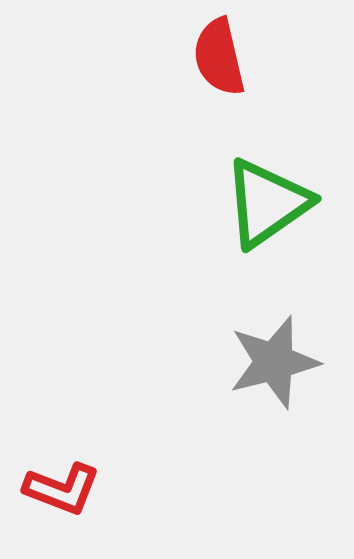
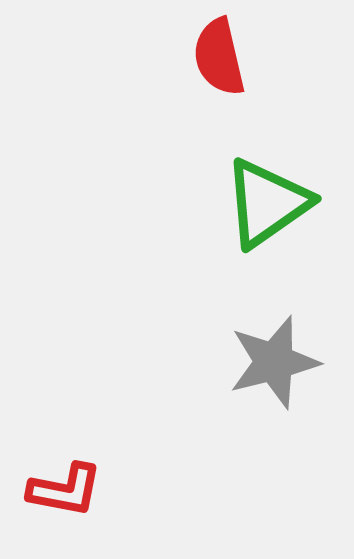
red L-shape: moved 3 px right, 1 px down; rotated 10 degrees counterclockwise
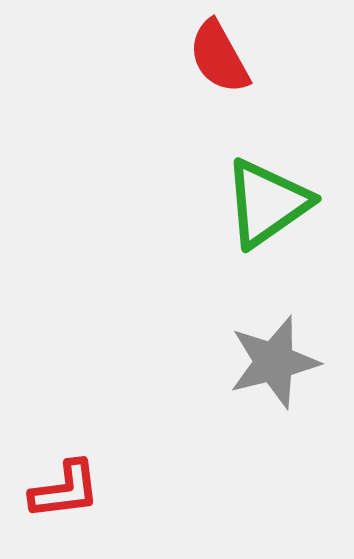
red semicircle: rotated 16 degrees counterclockwise
red L-shape: rotated 18 degrees counterclockwise
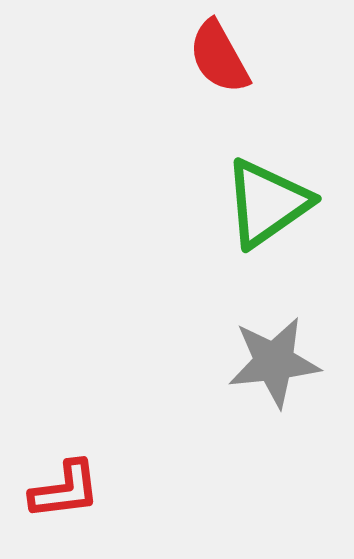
gray star: rotated 8 degrees clockwise
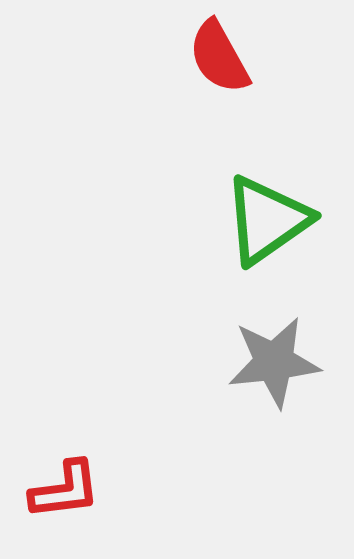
green triangle: moved 17 px down
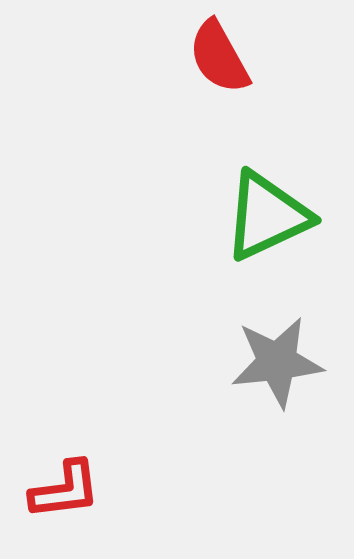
green triangle: moved 4 px up; rotated 10 degrees clockwise
gray star: moved 3 px right
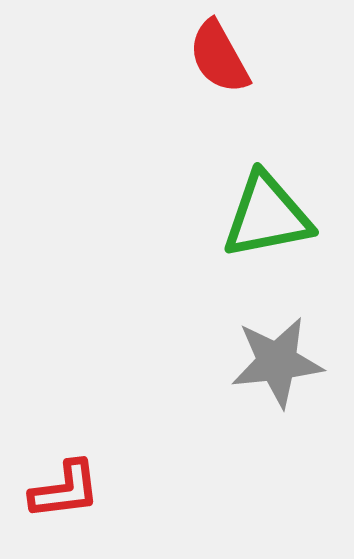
green triangle: rotated 14 degrees clockwise
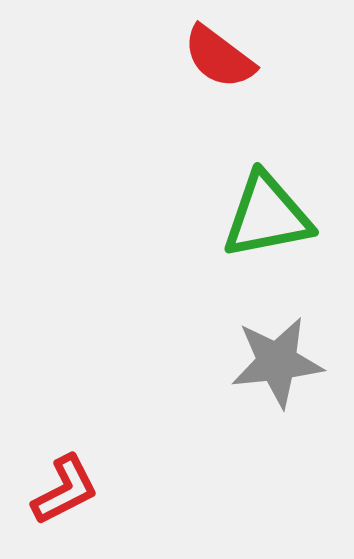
red semicircle: rotated 24 degrees counterclockwise
red L-shape: rotated 20 degrees counterclockwise
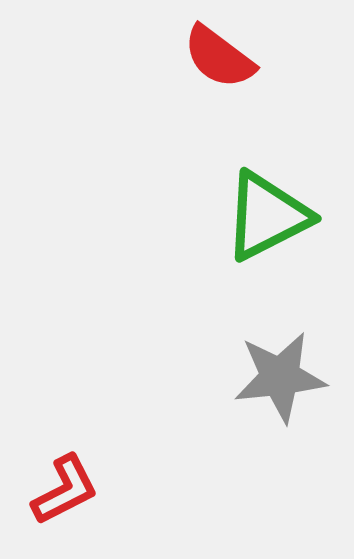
green triangle: rotated 16 degrees counterclockwise
gray star: moved 3 px right, 15 px down
